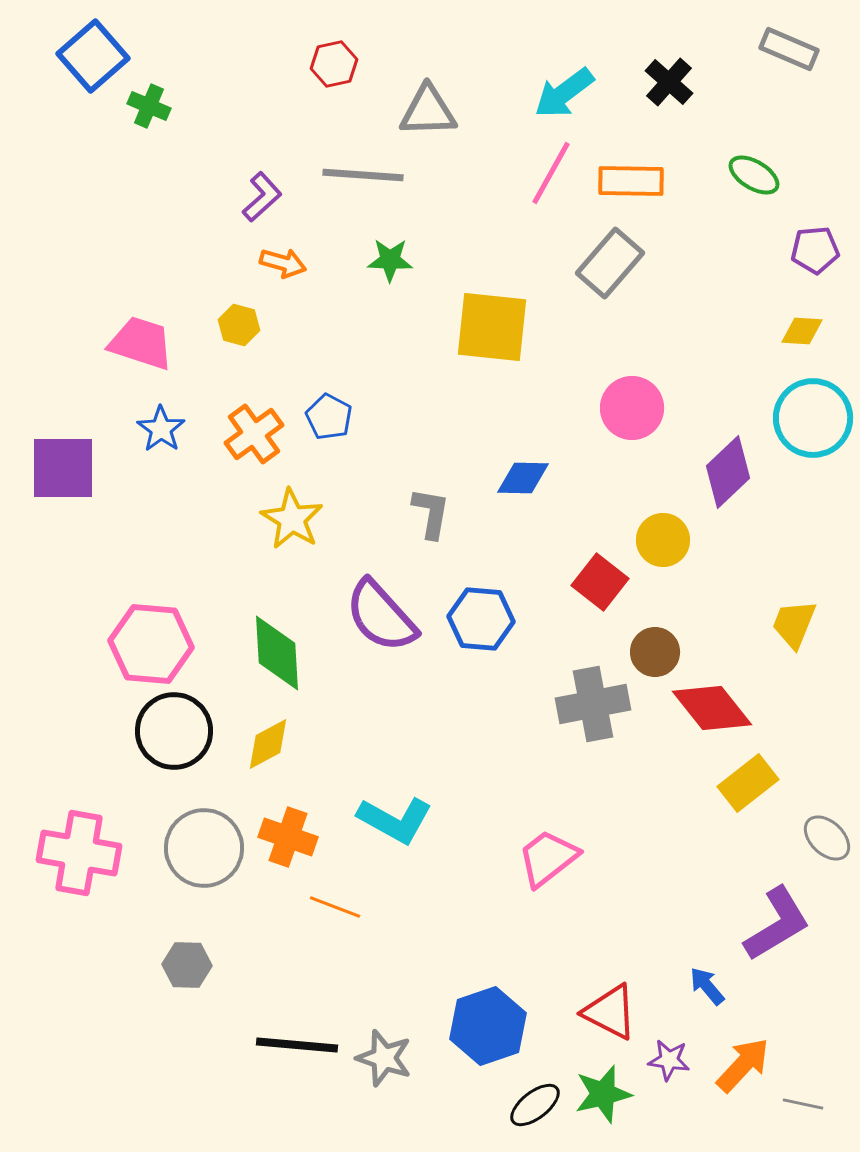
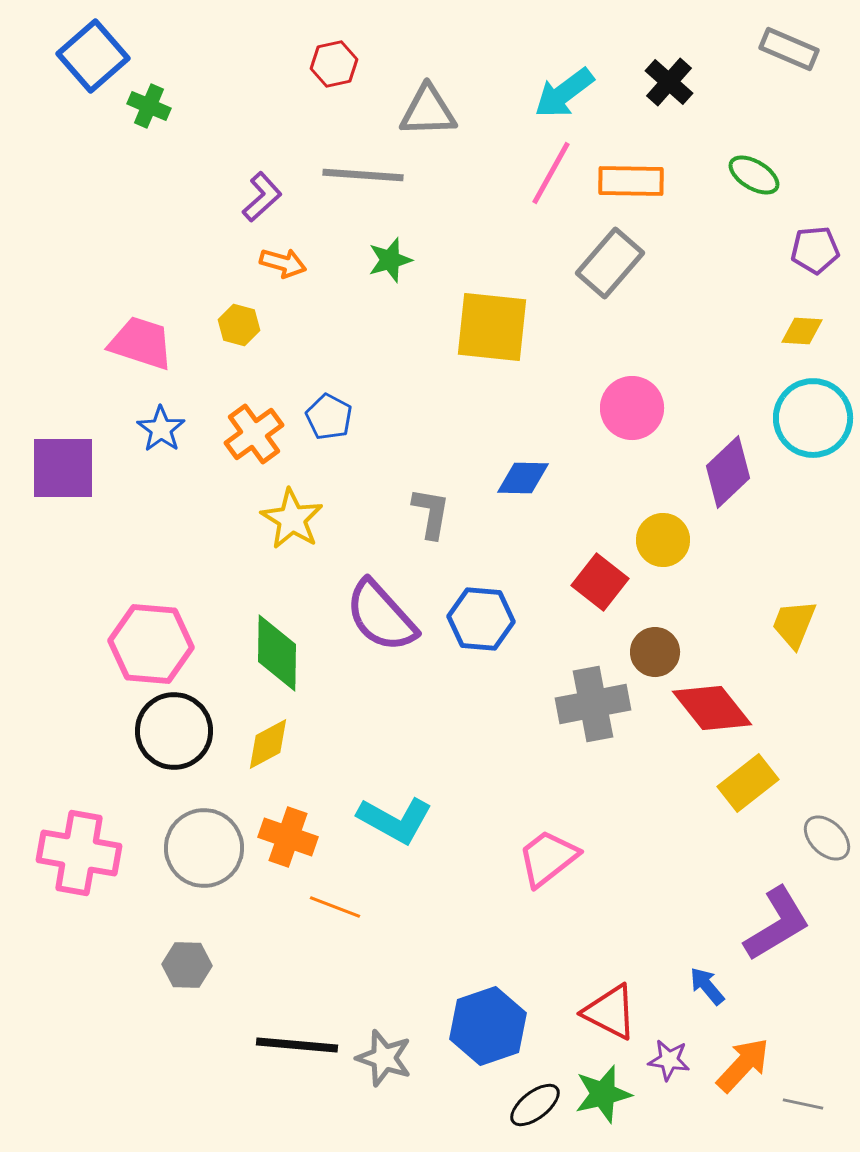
green star at (390, 260): rotated 18 degrees counterclockwise
green diamond at (277, 653): rotated 4 degrees clockwise
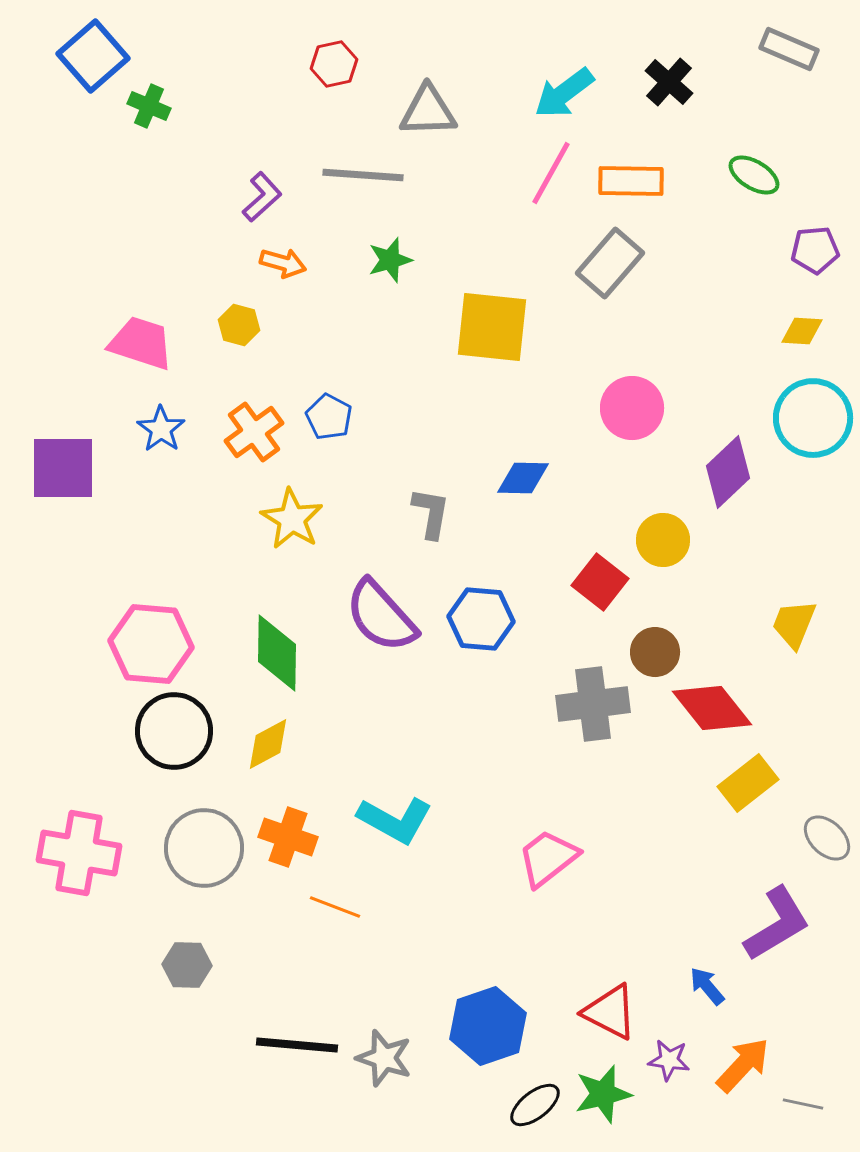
orange cross at (254, 434): moved 2 px up
gray cross at (593, 704): rotated 4 degrees clockwise
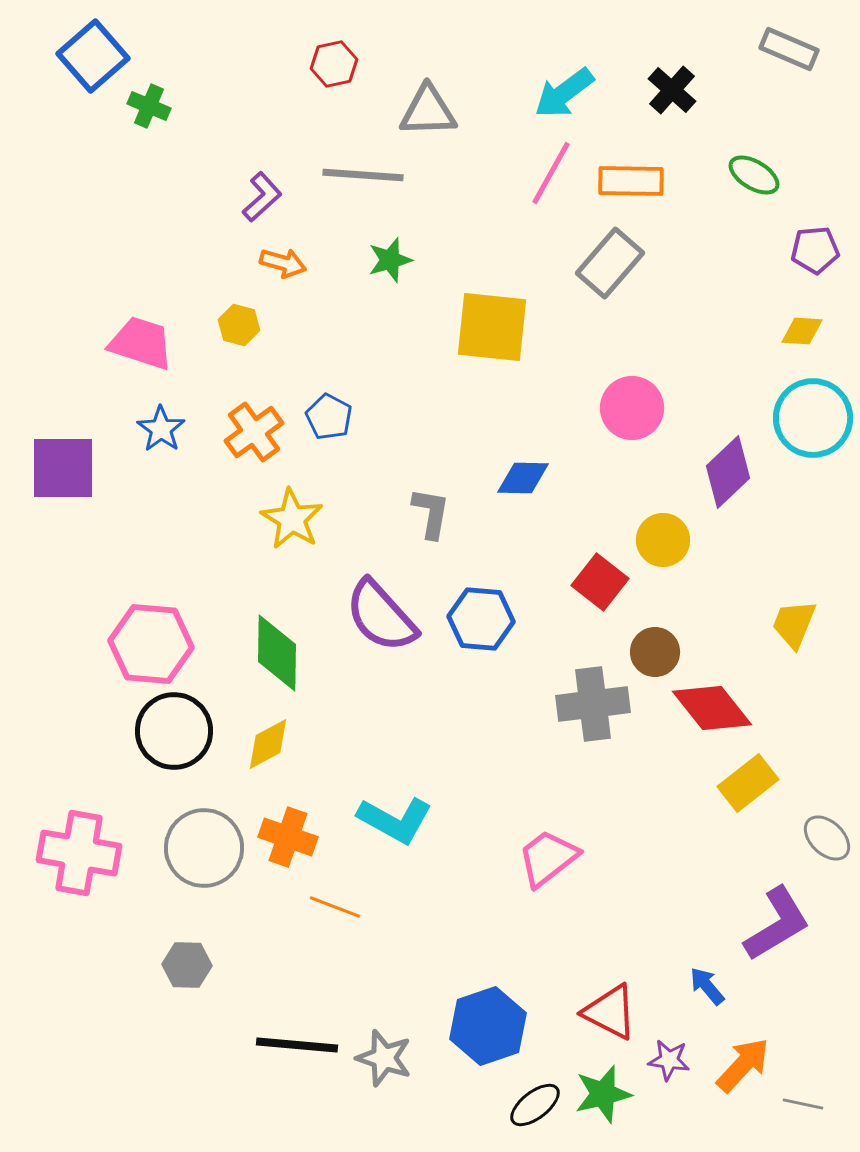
black cross at (669, 82): moved 3 px right, 8 px down
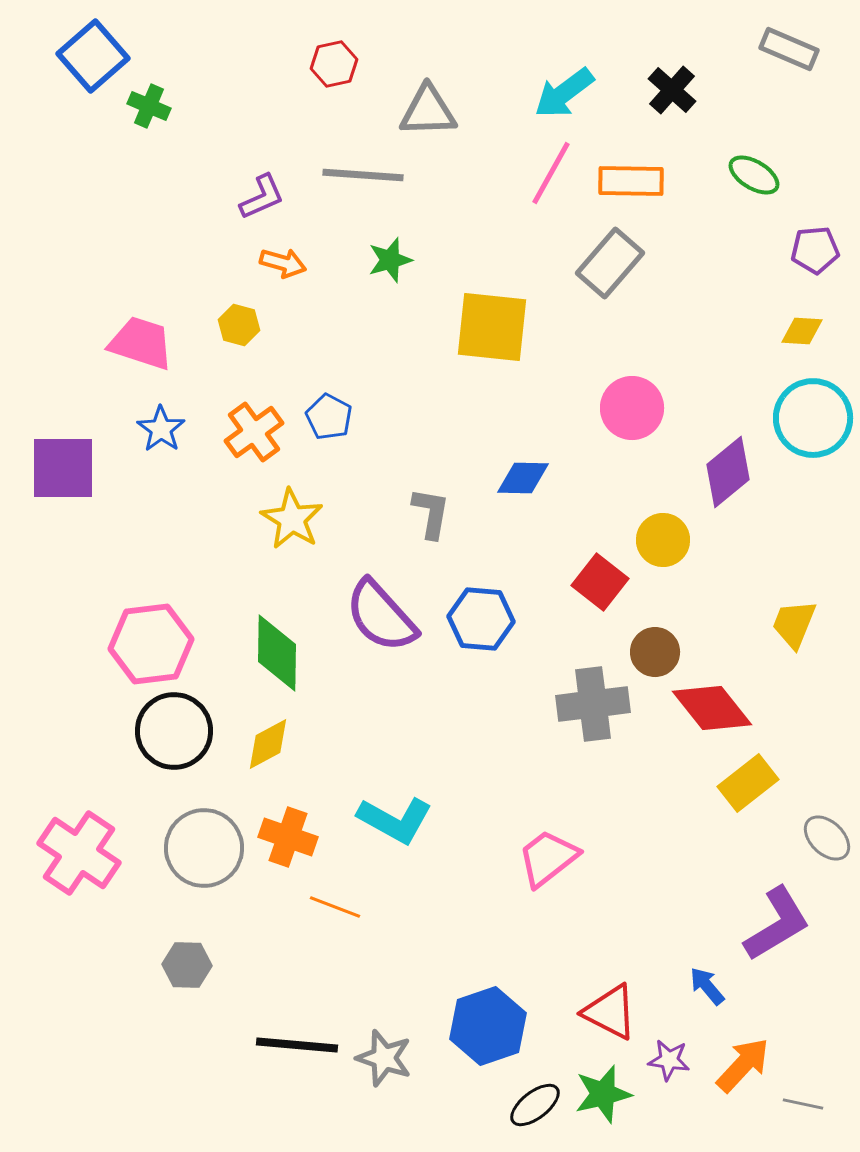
purple L-shape at (262, 197): rotated 18 degrees clockwise
purple diamond at (728, 472): rotated 4 degrees clockwise
pink hexagon at (151, 644): rotated 12 degrees counterclockwise
pink cross at (79, 853): rotated 24 degrees clockwise
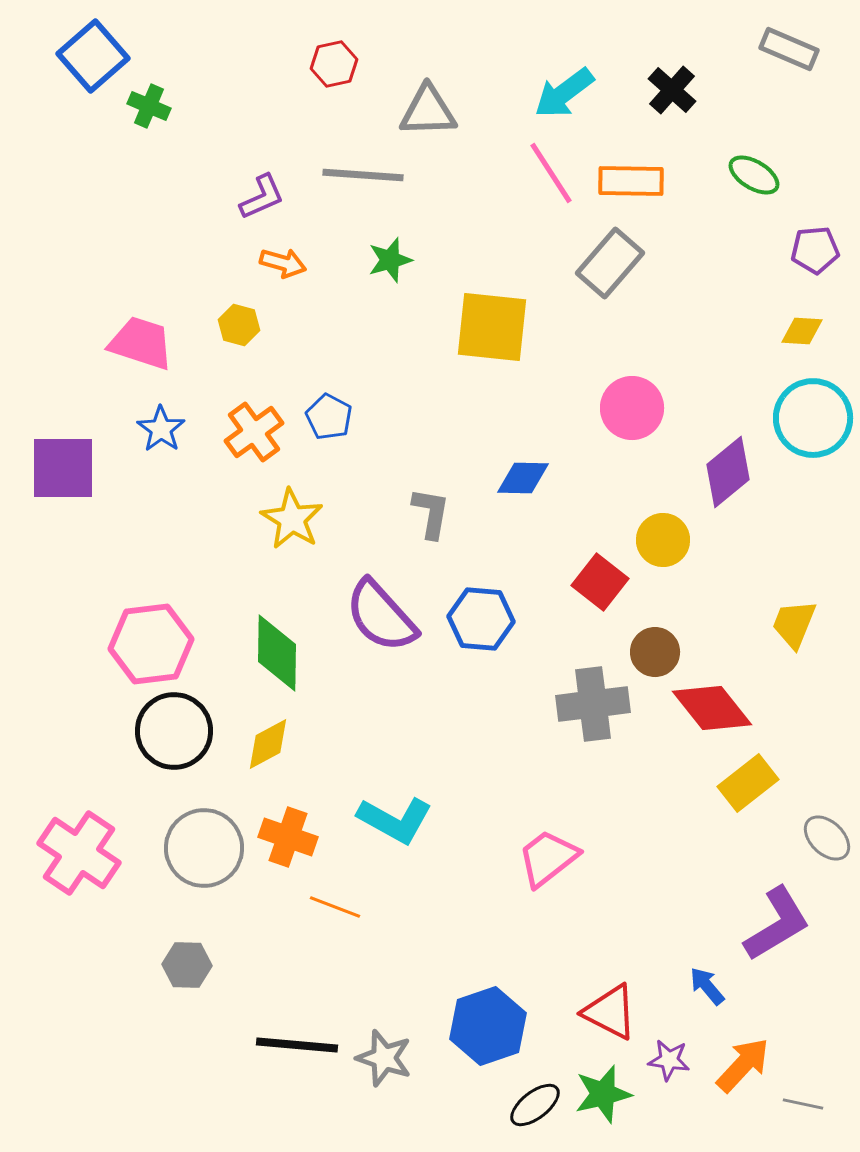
pink line at (551, 173): rotated 62 degrees counterclockwise
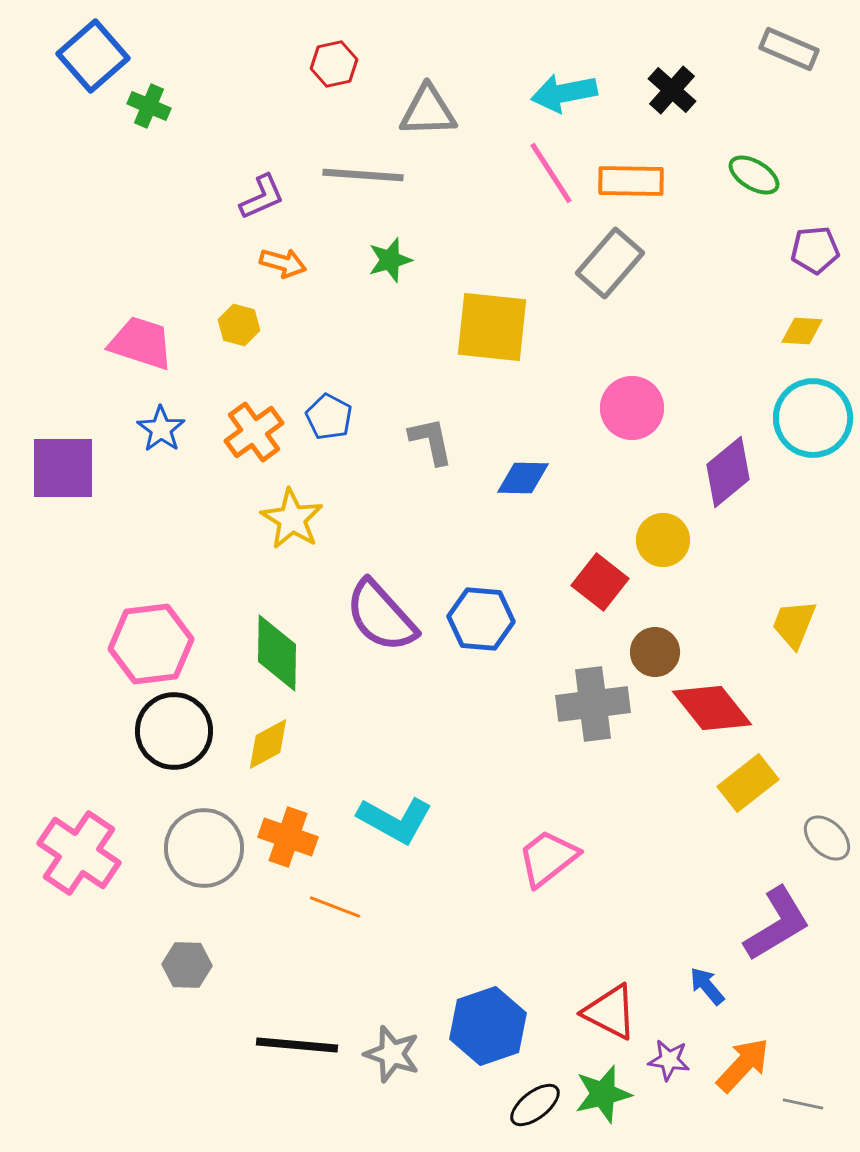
cyan arrow at (564, 93): rotated 26 degrees clockwise
gray L-shape at (431, 513): moved 72 px up; rotated 22 degrees counterclockwise
gray star at (384, 1058): moved 8 px right, 4 px up
